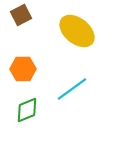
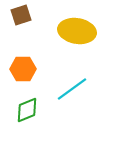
brown square: rotated 10 degrees clockwise
yellow ellipse: rotated 30 degrees counterclockwise
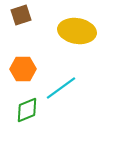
cyan line: moved 11 px left, 1 px up
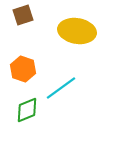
brown square: moved 2 px right
orange hexagon: rotated 20 degrees clockwise
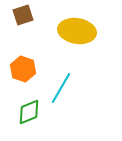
cyan line: rotated 24 degrees counterclockwise
green diamond: moved 2 px right, 2 px down
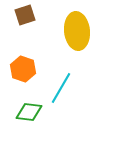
brown square: moved 2 px right
yellow ellipse: rotated 75 degrees clockwise
green diamond: rotated 28 degrees clockwise
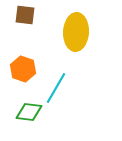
brown square: rotated 25 degrees clockwise
yellow ellipse: moved 1 px left, 1 px down; rotated 9 degrees clockwise
cyan line: moved 5 px left
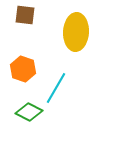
green diamond: rotated 20 degrees clockwise
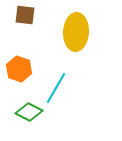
orange hexagon: moved 4 px left
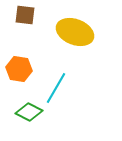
yellow ellipse: moved 1 px left; rotated 72 degrees counterclockwise
orange hexagon: rotated 10 degrees counterclockwise
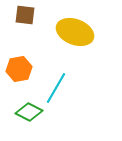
orange hexagon: rotated 20 degrees counterclockwise
